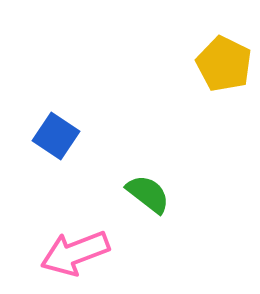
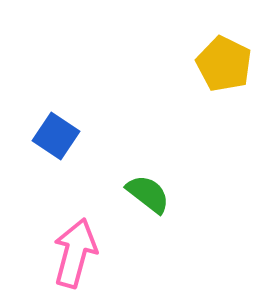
pink arrow: rotated 126 degrees clockwise
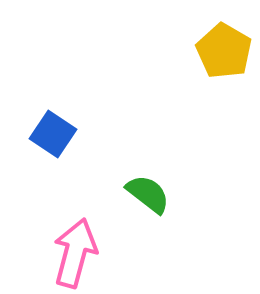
yellow pentagon: moved 13 px up; rotated 4 degrees clockwise
blue square: moved 3 px left, 2 px up
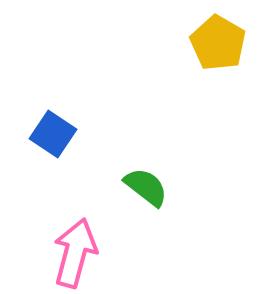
yellow pentagon: moved 6 px left, 8 px up
green semicircle: moved 2 px left, 7 px up
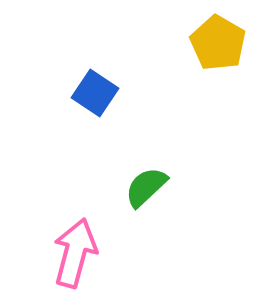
blue square: moved 42 px right, 41 px up
green semicircle: rotated 81 degrees counterclockwise
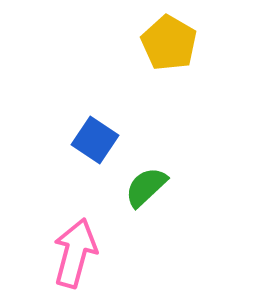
yellow pentagon: moved 49 px left
blue square: moved 47 px down
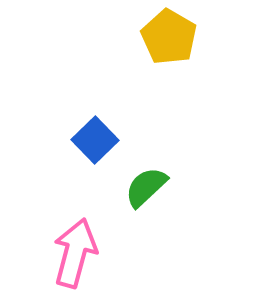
yellow pentagon: moved 6 px up
blue square: rotated 12 degrees clockwise
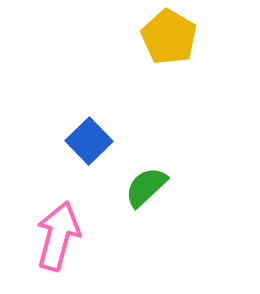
blue square: moved 6 px left, 1 px down
pink arrow: moved 17 px left, 17 px up
